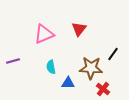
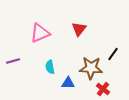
pink triangle: moved 4 px left, 1 px up
cyan semicircle: moved 1 px left
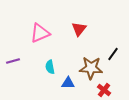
red cross: moved 1 px right, 1 px down
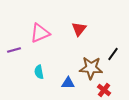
purple line: moved 1 px right, 11 px up
cyan semicircle: moved 11 px left, 5 px down
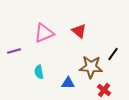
red triangle: moved 2 px down; rotated 28 degrees counterclockwise
pink triangle: moved 4 px right
purple line: moved 1 px down
brown star: moved 1 px up
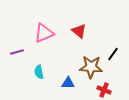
purple line: moved 3 px right, 1 px down
red cross: rotated 16 degrees counterclockwise
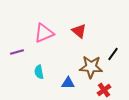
red cross: rotated 32 degrees clockwise
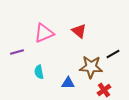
black line: rotated 24 degrees clockwise
